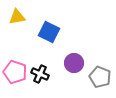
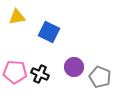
purple circle: moved 4 px down
pink pentagon: rotated 15 degrees counterclockwise
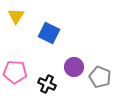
yellow triangle: moved 1 px left, 1 px up; rotated 48 degrees counterclockwise
blue square: moved 1 px down
black cross: moved 7 px right, 10 px down
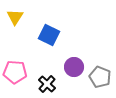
yellow triangle: moved 1 px left, 1 px down
blue square: moved 2 px down
black cross: rotated 18 degrees clockwise
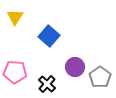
blue square: moved 1 px down; rotated 15 degrees clockwise
purple circle: moved 1 px right
gray pentagon: rotated 15 degrees clockwise
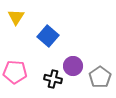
yellow triangle: moved 1 px right
blue square: moved 1 px left
purple circle: moved 2 px left, 1 px up
black cross: moved 6 px right, 5 px up; rotated 30 degrees counterclockwise
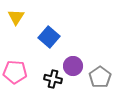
blue square: moved 1 px right, 1 px down
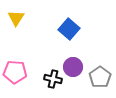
yellow triangle: moved 1 px down
blue square: moved 20 px right, 8 px up
purple circle: moved 1 px down
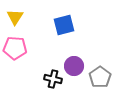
yellow triangle: moved 1 px left, 1 px up
blue square: moved 5 px left, 4 px up; rotated 35 degrees clockwise
purple circle: moved 1 px right, 1 px up
pink pentagon: moved 24 px up
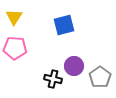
yellow triangle: moved 1 px left
